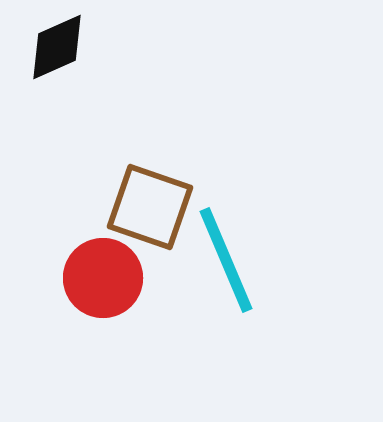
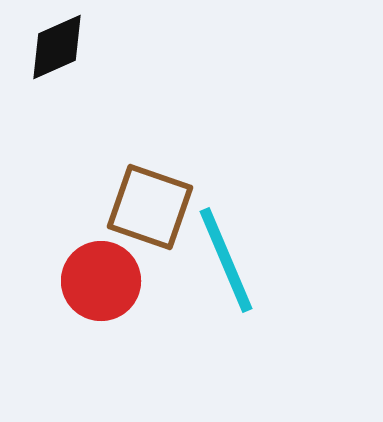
red circle: moved 2 px left, 3 px down
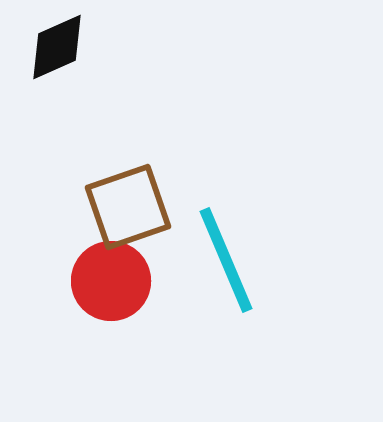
brown square: moved 22 px left; rotated 38 degrees counterclockwise
red circle: moved 10 px right
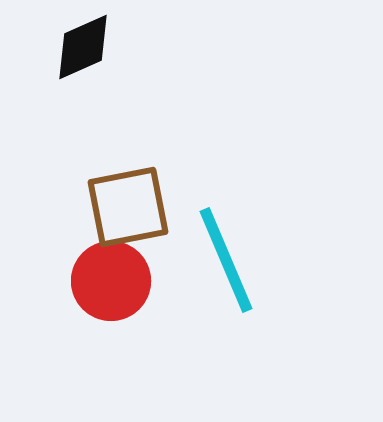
black diamond: moved 26 px right
brown square: rotated 8 degrees clockwise
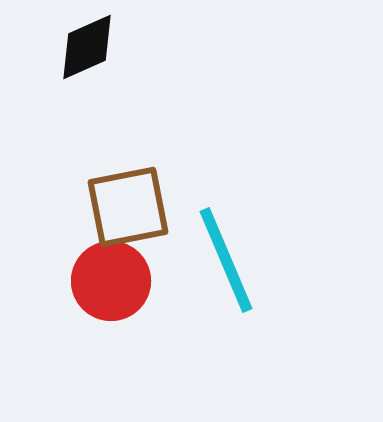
black diamond: moved 4 px right
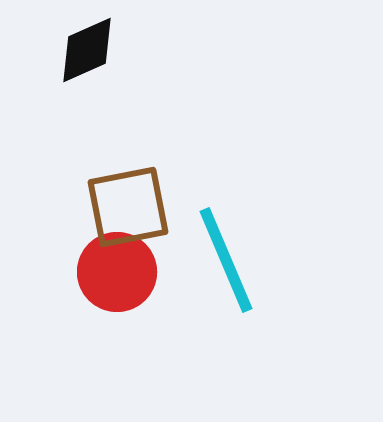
black diamond: moved 3 px down
red circle: moved 6 px right, 9 px up
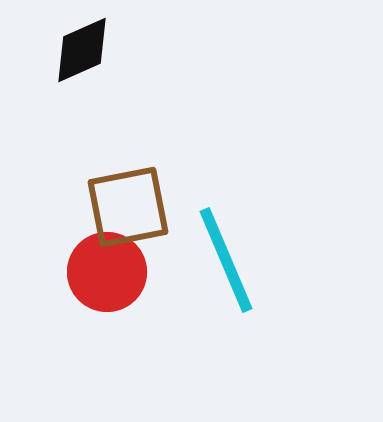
black diamond: moved 5 px left
red circle: moved 10 px left
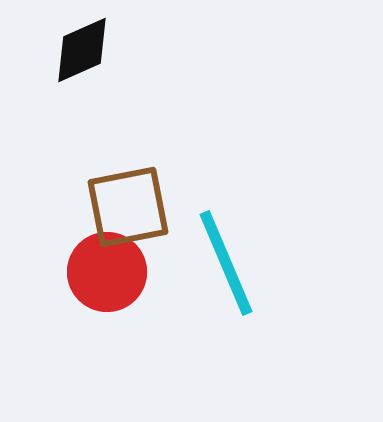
cyan line: moved 3 px down
